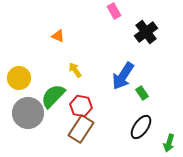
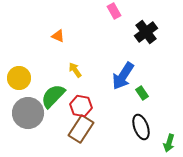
black ellipse: rotated 55 degrees counterclockwise
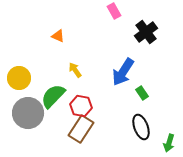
blue arrow: moved 4 px up
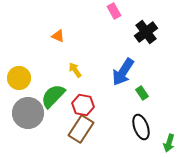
red hexagon: moved 2 px right, 1 px up
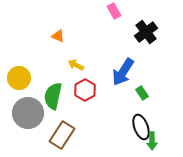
yellow arrow: moved 1 px right, 5 px up; rotated 28 degrees counterclockwise
green semicircle: rotated 32 degrees counterclockwise
red hexagon: moved 2 px right, 15 px up; rotated 20 degrees clockwise
brown rectangle: moved 19 px left, 6 px down
green arrow: moved 17 px left, 2 px up; rotated 18 degrees counterclockwise
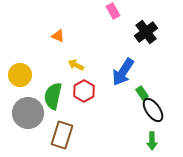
pink rectangle: moved 1 px left
yellow circle: moved 1 px right, 3 px up
red hexagon: moved 1 px left, 1 px down
black ellipse: moved 12 px right, 17 px up; rotated 15 degrees counterclockwise
brown rectangle: rotated 16 degrees counterclockwise
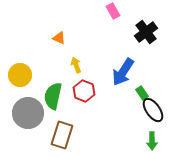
orange triangle: moved 1 px right, 2 px down
yellow arrow: rotated 42 degrees clockwise
red hexagon: rotated 10 degrees counterclockwise
